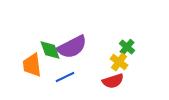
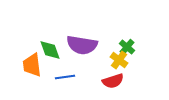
purple semicircle: moved 10 px right, 2 px up; rotated 36 degrees clockwise
yellow cross: moved 2 px up
blue line: rotated 18 degrees clockwise
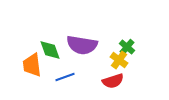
blue line: rotated 12 degrees counterclockwise
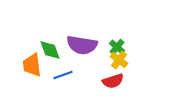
green cross: moved 10 px left
blue line: moved 2 px left, 2 px up
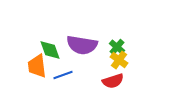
orange trapezoid: moved 5 px right, 1 px down
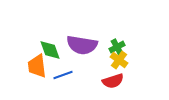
green cross: rotated 21 degrees clockwise
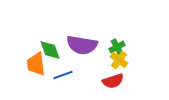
orange trapezoid: moved 1 px left, 2 px up
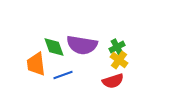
green diamond: moved 4 px right, 3 px up
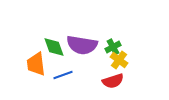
green cross: moved 4 px left
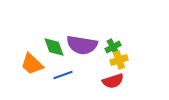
yellow cross: rotated 36 degrees clockwise
orange trapezoid: moved 4 px left; rotated 40 degrees counterclockwise
